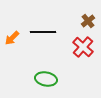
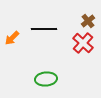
black line: moved 1 px right, 3 px up
red cross: moved 4 px up
green ellipse: rotated 15 degrees counterclockwise
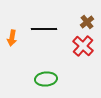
brown cross: moved 1 px left, 1 px down
orange arrow: rotated 35 degrees counterclockwise
red cross: moved 3 px down
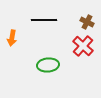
brown cross: rotated 24 degrees counterclockwise
black line: moved 9 px up
green ellipse: moved 2 px right, 14 px up
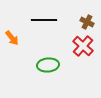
orange arrow: rotated 49 degrees counterclockwise
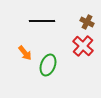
black line: moved 2 px left, 1 px down
orange arrow: moved 13 px right, 15 px down
green ellipse: rotated 65 degrees counterclockwise
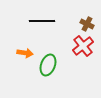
brown cross: moved 2 px down
red cross: rotated 10 degrees clockwise
orange arrow: rotated 42 degrees counterclockwise
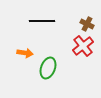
green ellipse: moved 3 px down
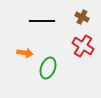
brown cross: moved 5 px left, 7 px up
red cross: rotated 20 degrees counterclockwise
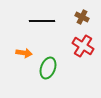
orange arrow: moved 1 px left
